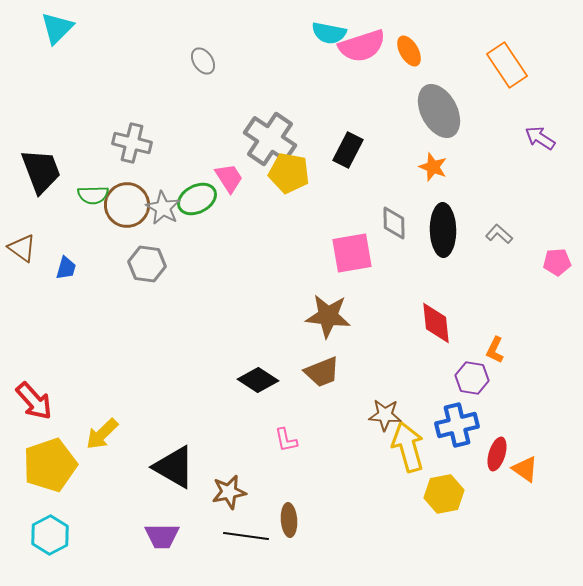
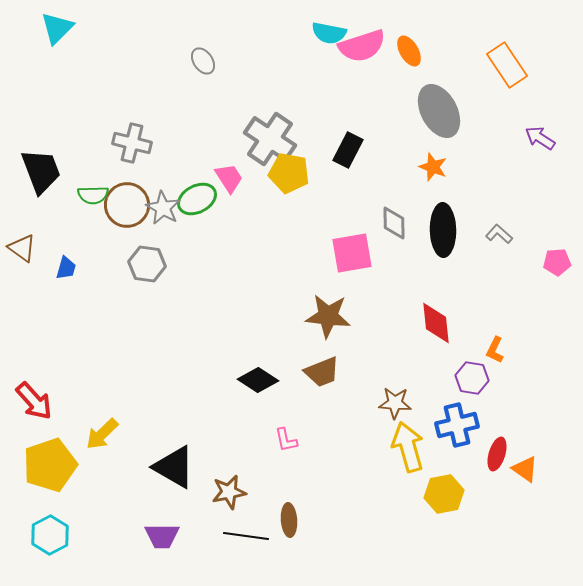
brown star at (385, 415): moved 10 px right, 12 px up
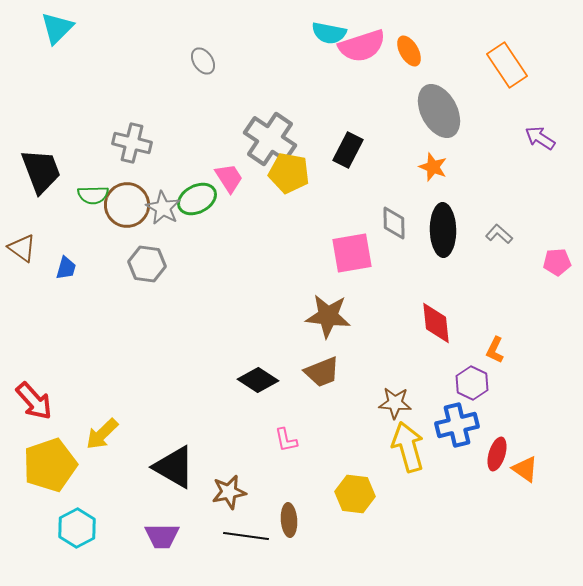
purple hexagon at (472, 378): moved 5 px down; rotated 16 degrees clockwise
yellow hexagon at (444, 494): moved 89 px left; rotated 18 degrees clockwise
cyan hexagon at (50, 535): moved 27 px right, 7 px up
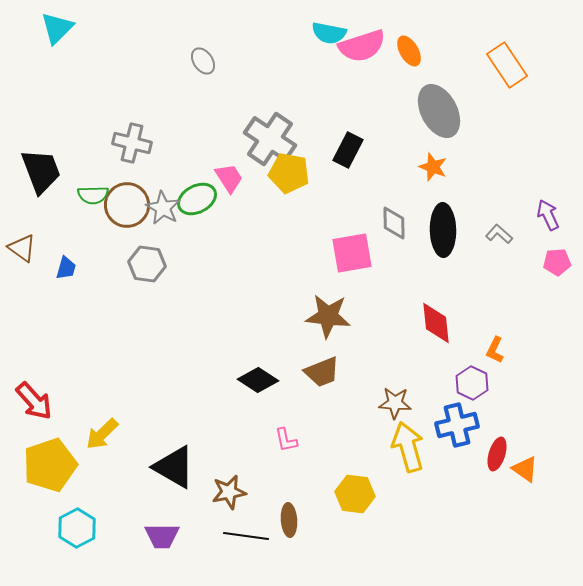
purple arrow at (540, 138): moved 8 px right, 77 px down; rotated 32 degrees clockwise
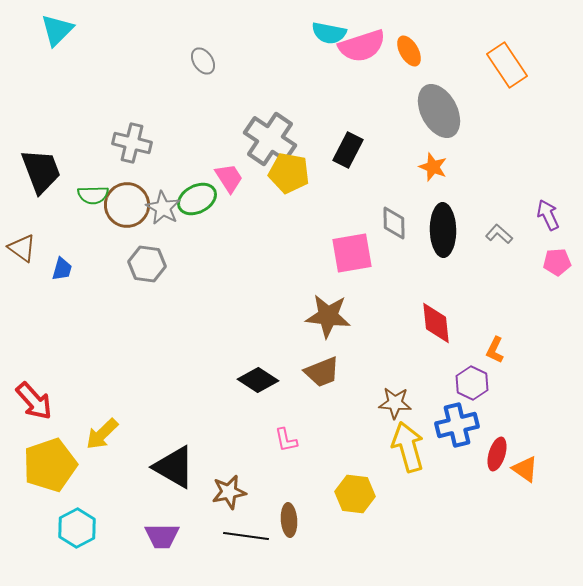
cyan triangle at (57, 28): moved 2 px down
blue trapezoid at (66, 268): moved 4 px left, 1 px down
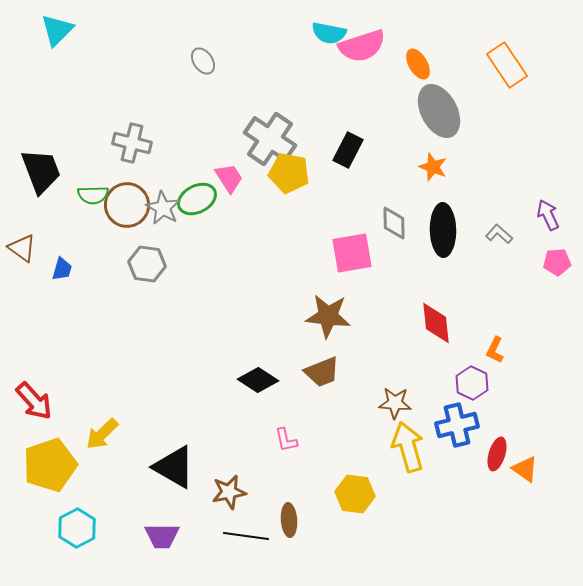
orange ellipse at (409, 51): moved 9 px right, 13 px down
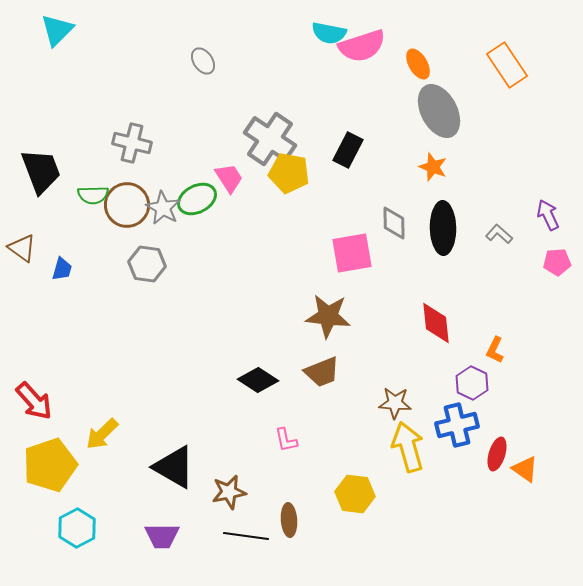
black ellipse at (443, 230): moved 2 px up
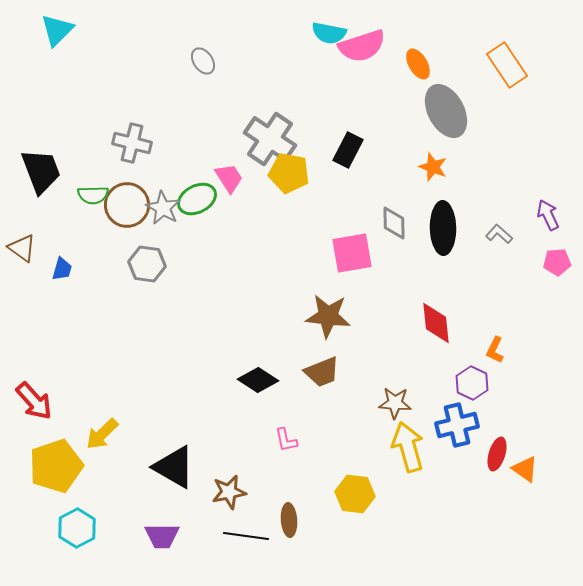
gray ellipse at (439, 111): moved 7 px right
yellow pentagon at (50, 465): moved 6 px right, 1 px down
